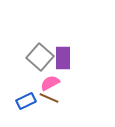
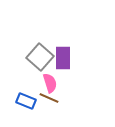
pink semicircle: rotated 102 degrees clockwise
blue rectangle: rotated 48 degrees clockwise
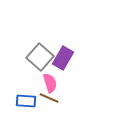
purple rectangle: rotated 30 degrees clockwise
blue rectangle: rotated 18 degrees counterclockwise
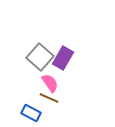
pink semicircle: rotated 18 degrees counterclockwise
blue rectangle: moved 5 px right, 12 px down; rotated 24 degrees clockwise
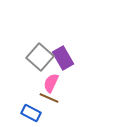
purple rectangle: rotated 60 degrees counterclockwise
pink semicircle: moved 1 px right; rotated 120 degrees counterclockwise
